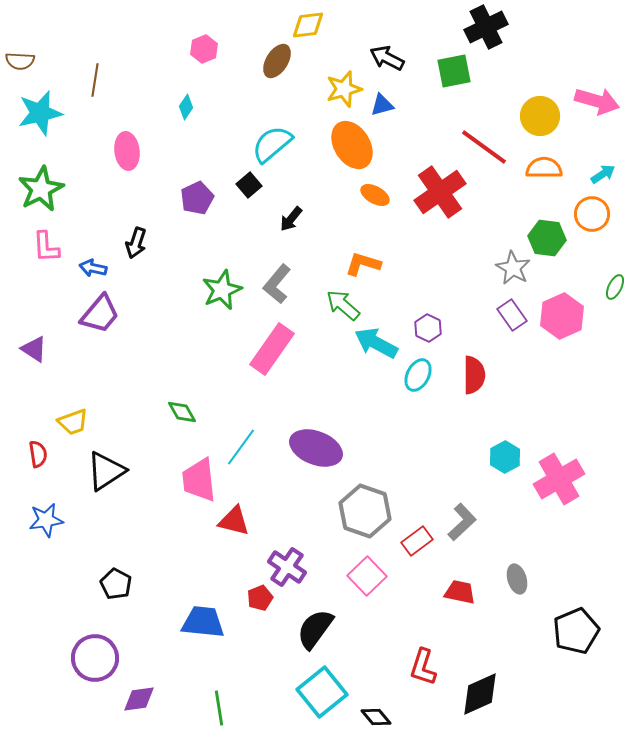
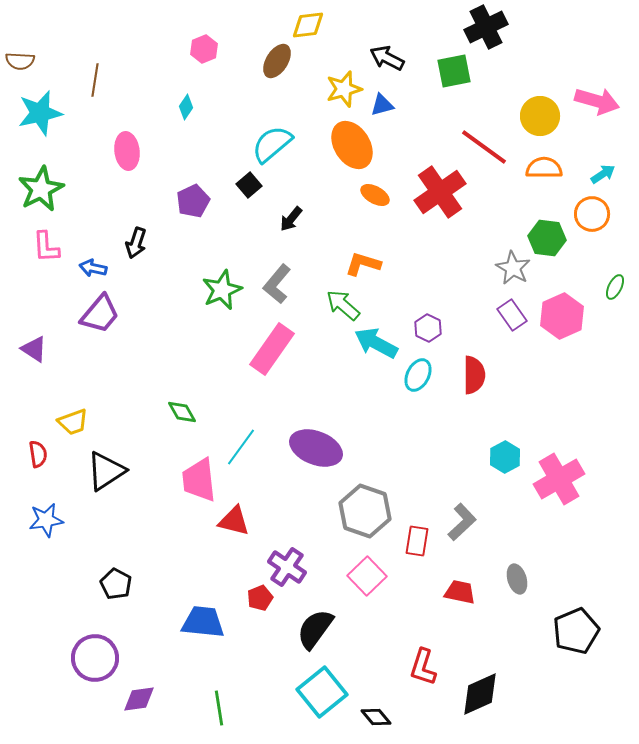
purple pentagon at (197, 198): moved 4 px left, 3 px down
red rectangle at (417, 541): rotated 44 degrees counterclockwise
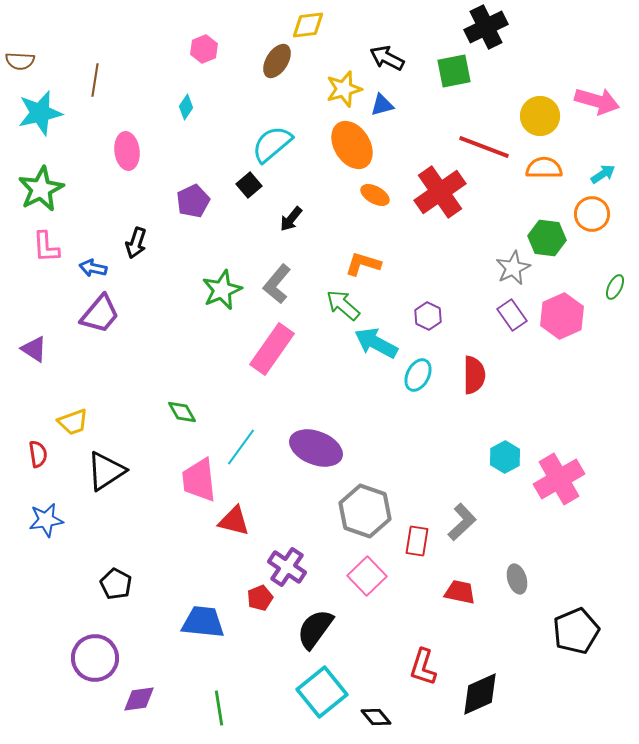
red line at (484, 147): rotated 15 degrees counterclockwise
gray star at (513, 268): rotated 16 degrees clockwise
purple hexagon at (428, 328): moved 12 px up
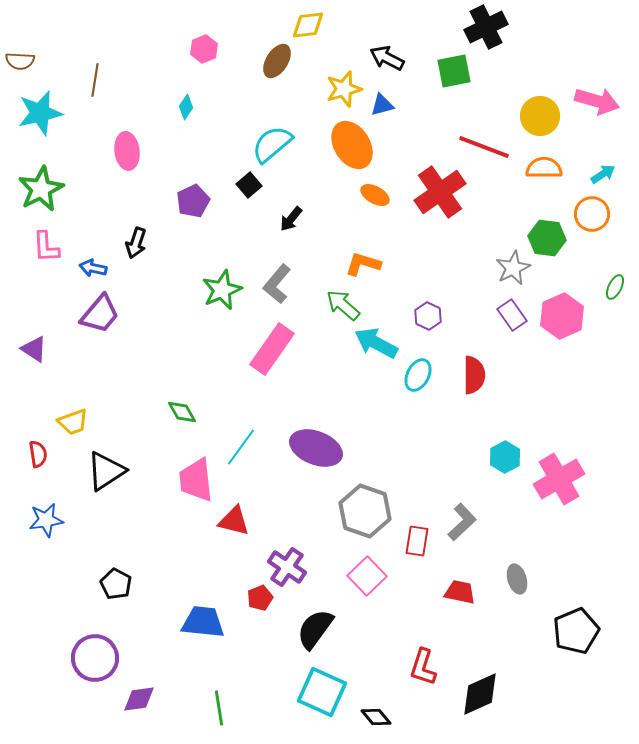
pink trapezoid at (199, 480): moved 3 px left
cyan square at (322, 692): rotated 27 degrees counterclockwise
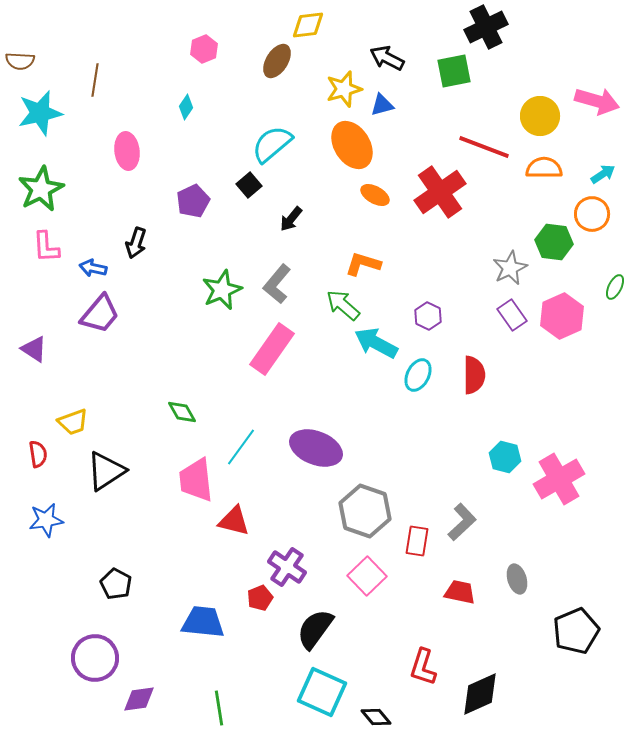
green hexagon at (547, 238): moved 7 px right, 4 px down
gray star at (513, 268): moved 3 px left
cyan hexagon at (505, 457): rotated 16 degrees counterclockwise
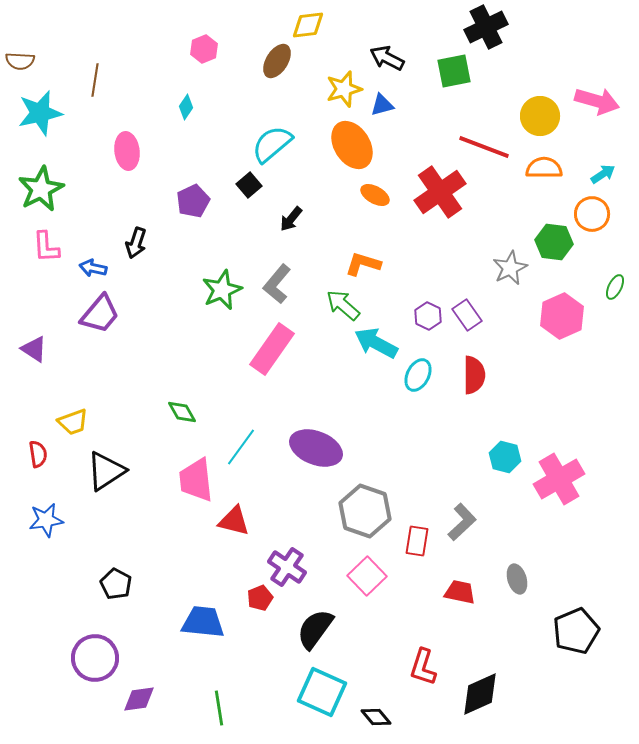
purple rectangle at (512, 315): moved 45 px left
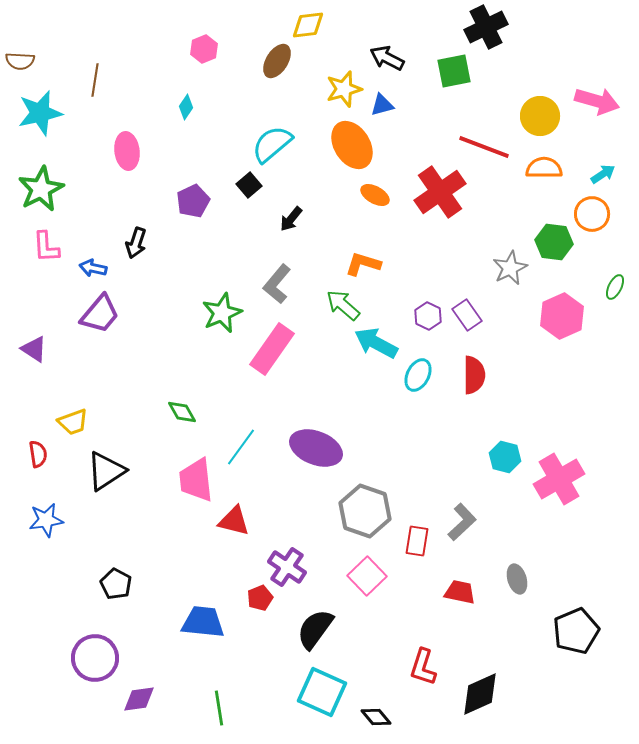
green star at (222, 290): moved 23 px down
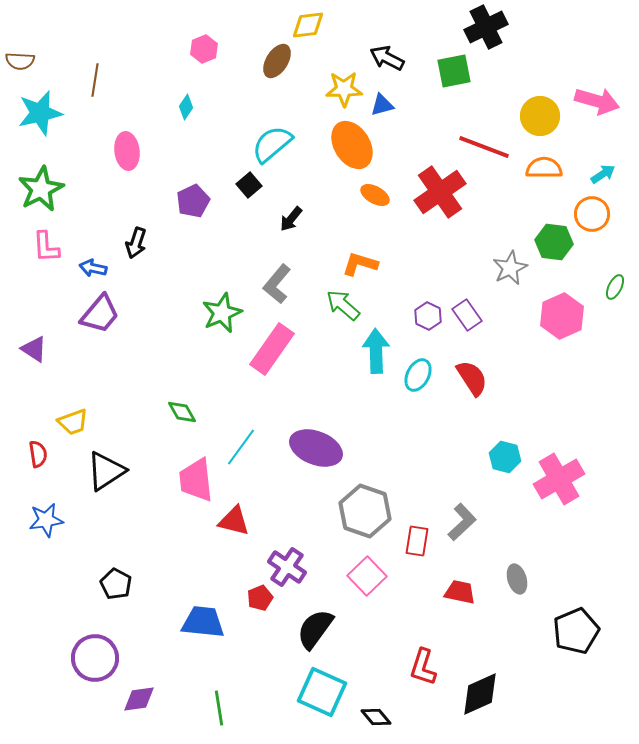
yellow star at (344, 89): rotated 15 degrees clockwise
orange L-shape at (363, 264): moved 3 px left
cyan arrow at (376, 343): moved 8 px down; rotated 60 degrees clockwise
red semicircle at (474, 375): moved 2 px left, 3 px down; rotated 33 degrees counterclockwise
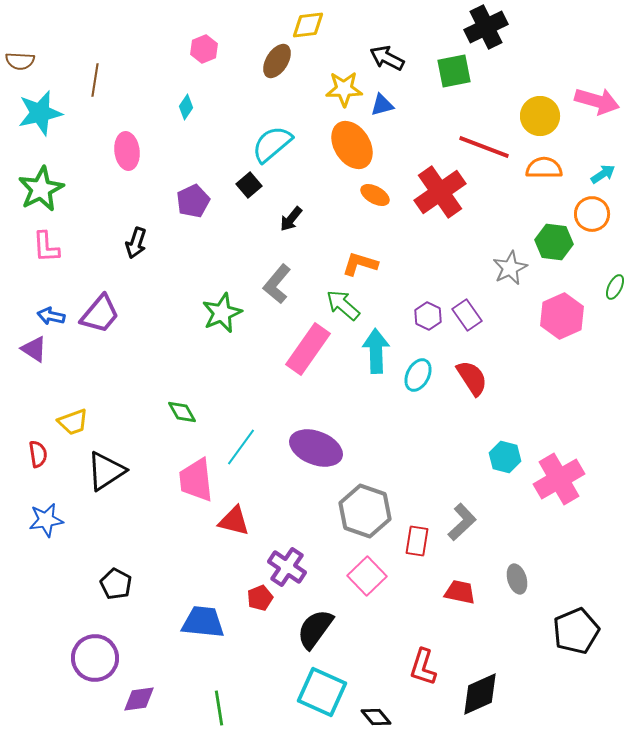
blue arrow at (93, 268): moved 42 px left, 48 px down
pink rectangle at (272, 349): moved 36 px right
